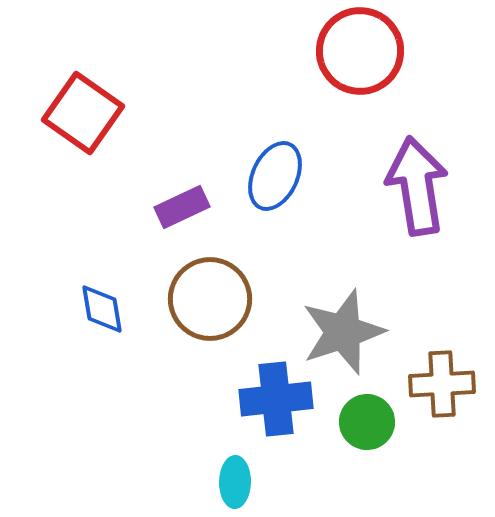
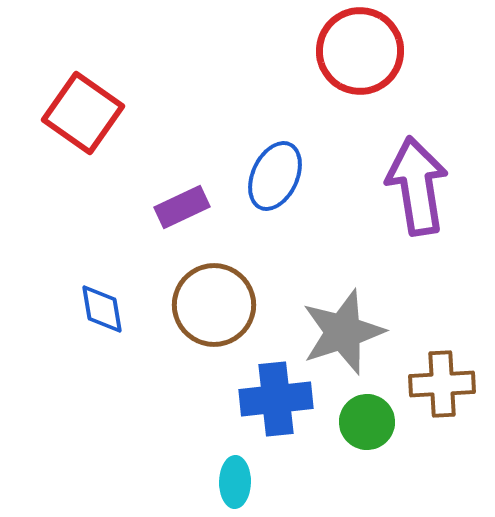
brown circle: moved 4 px right, 6 px down
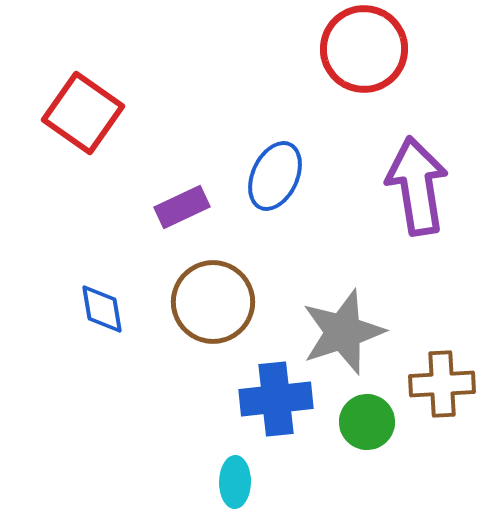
red circle: moved 4 px right, 2 px up
brown circle: moved 1 px left, 3 px up
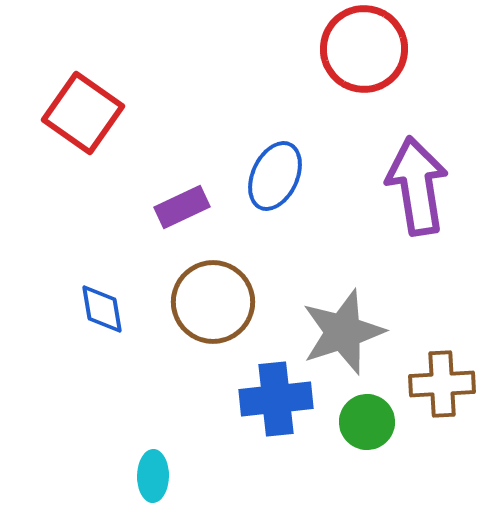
cyan ellipse: moved 82 px left, 6 px up
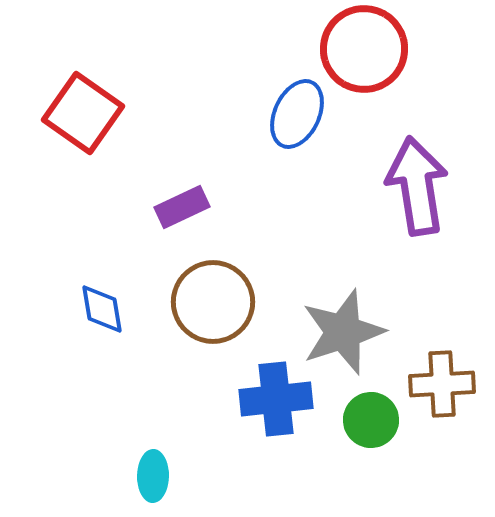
blue ellipse: moved 22 px right, 62 px up
green circle: moved 4 px right, 2 px up
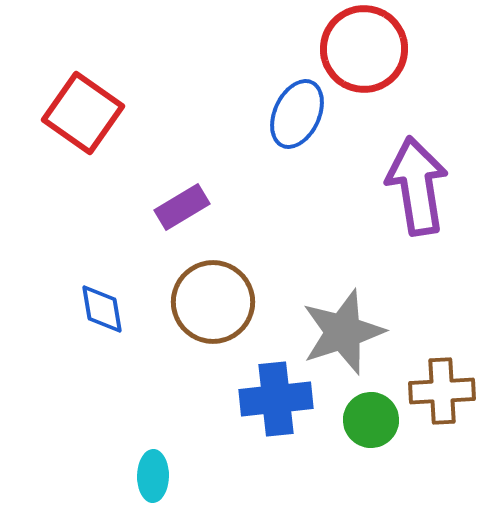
purple rectangle: rotated 6 degrees counterclockwise
brown cross: moved 7 px down
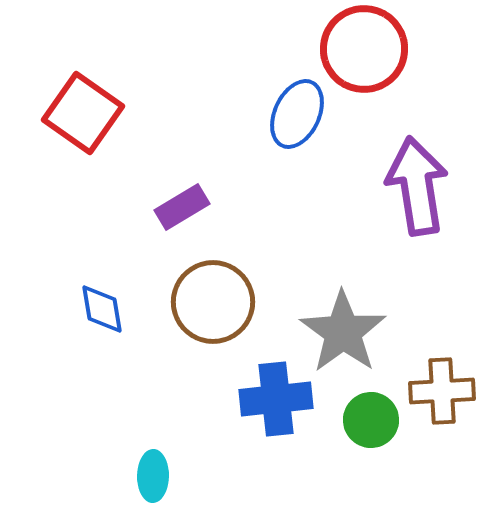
gray star: rotated 18 degrees counterclockwise
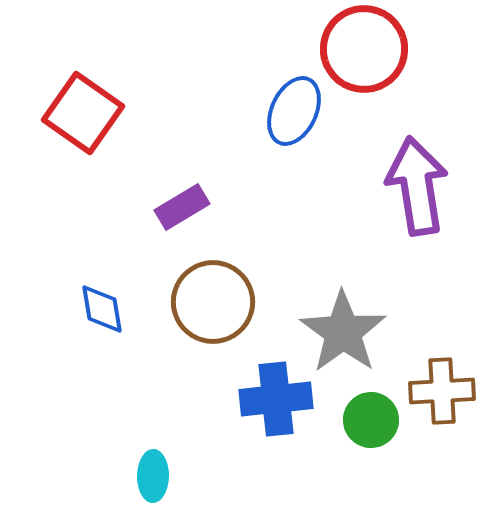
blue ellipse: moved 3 px left, 3 px up
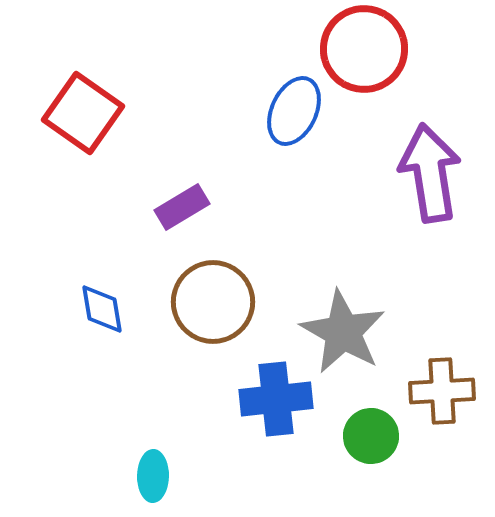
purple arrow: moved 13 px right, 13 px up
gray star: rotated 6 degrees counterclockwise
green circle: moved 16 px down
